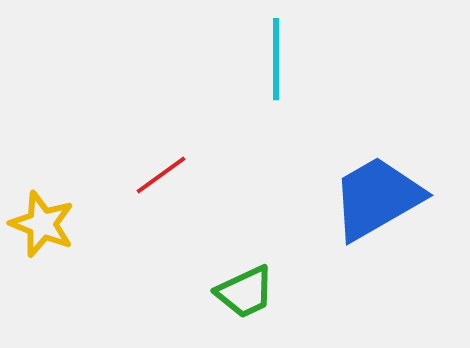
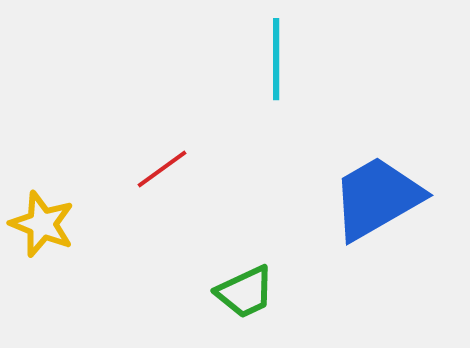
red line: moved 1 px right, 6 px up
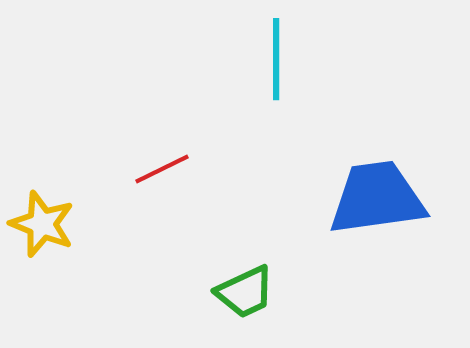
red line: rotated 10 degrees clockwise
blue trapezoid: rotated 22 degrees clockwise
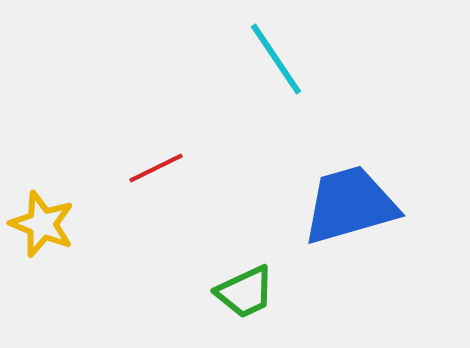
cyan line: rotated 34 degrees counterclockwise
red line: moved 6 px left, 1 px up
blue trapezoid: moved 27 px left, 7 px down; rotated 8 degrees counterclockwise
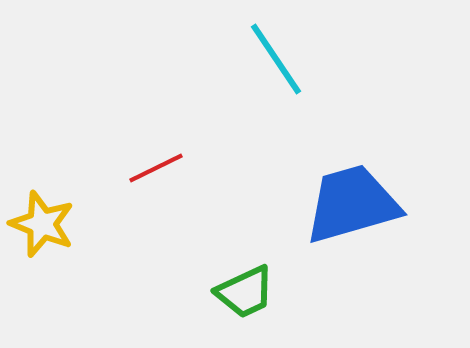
blue trapezoid: moved 2 px right, 1 px up
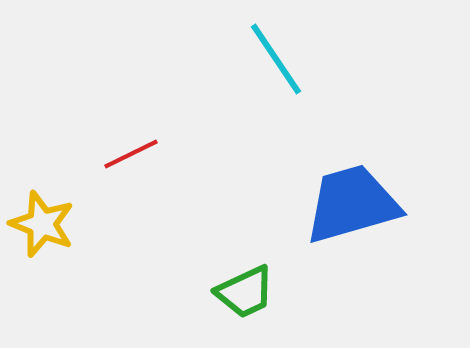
red line: moved 25 px left, 14 px up
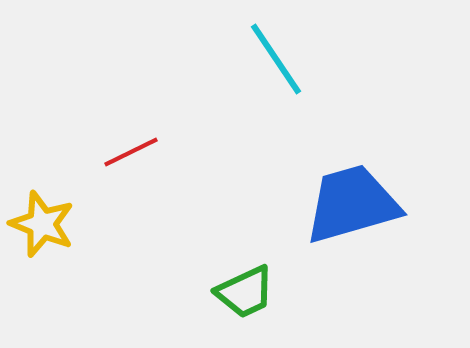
red line: moved 2 px up
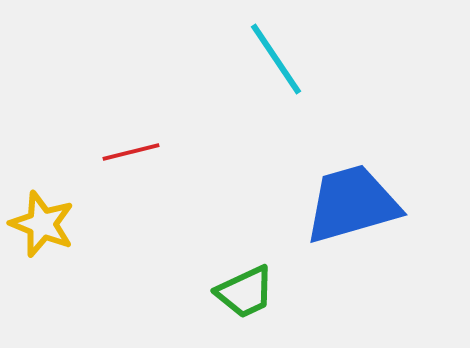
red line: rotated 12 degrees clockwise
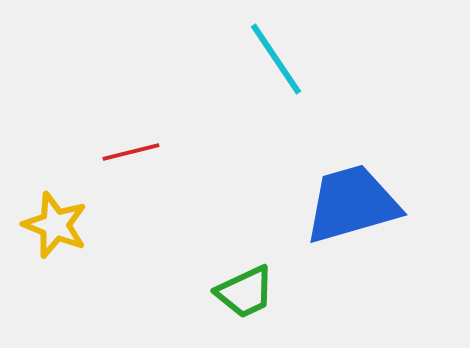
yellow star: moved 13 px right, 1 px down
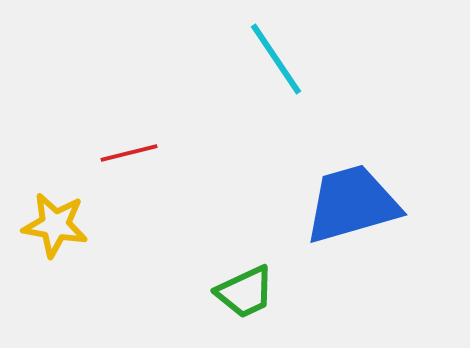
red line: moved 2 px left, 1 px down
yellow star: rotated 12 degrees counterclockwise
